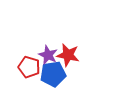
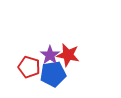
purple star: moved 2 px right; rotated 12 degrees clockwise
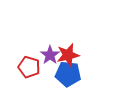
red star: rotated 25 degrees counterclockwise
blue pentagon: moved 15 px right; rotated 15 degrees clockwise
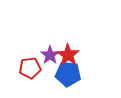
red star: rotated 25 degrees counterclockwise
red pentagon: moved 1 px right, 1 px down; rotated 25 degrees counterclockwise
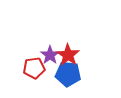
red pentagon: moved 4 px right
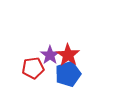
red pentagon: moved 1 px left
blue pentagon: rotated 25 degrees counterclockwise
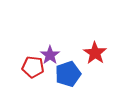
red star: moved 27 px right, 2 px up
red pentagon: moved 1 px up; rotated 15 degrees clockwise
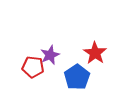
purple star: rotated 12 degrees clockwise
blue pentagon: moved 9 px right, 3 px down; rotated 15 degrees counterclockwise
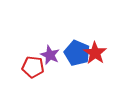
purple star: rotated 24 degrees counterclockwise
blue pentagon: moved 24 px up; rotated 15 degrees counterclockwise
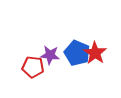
purple star: rotated 18 degrees counterclockwise
